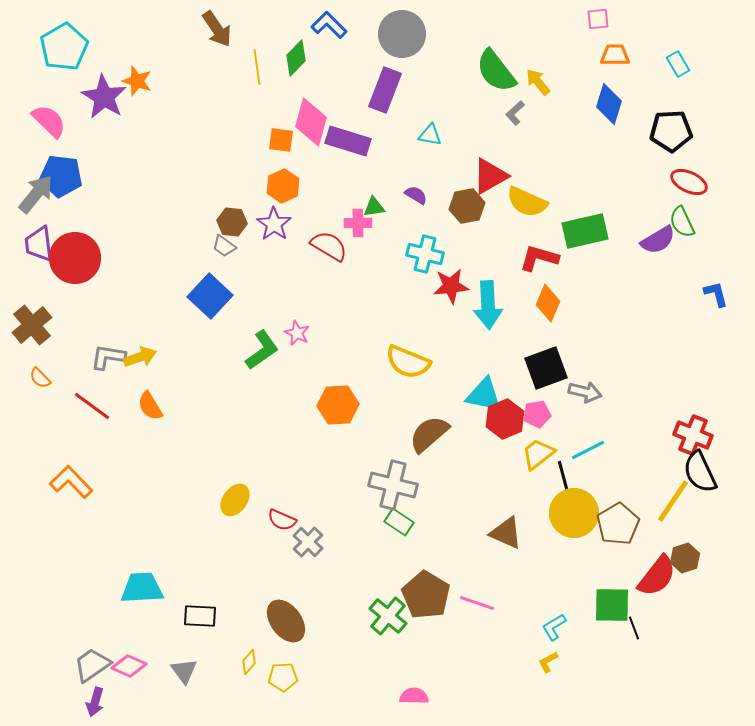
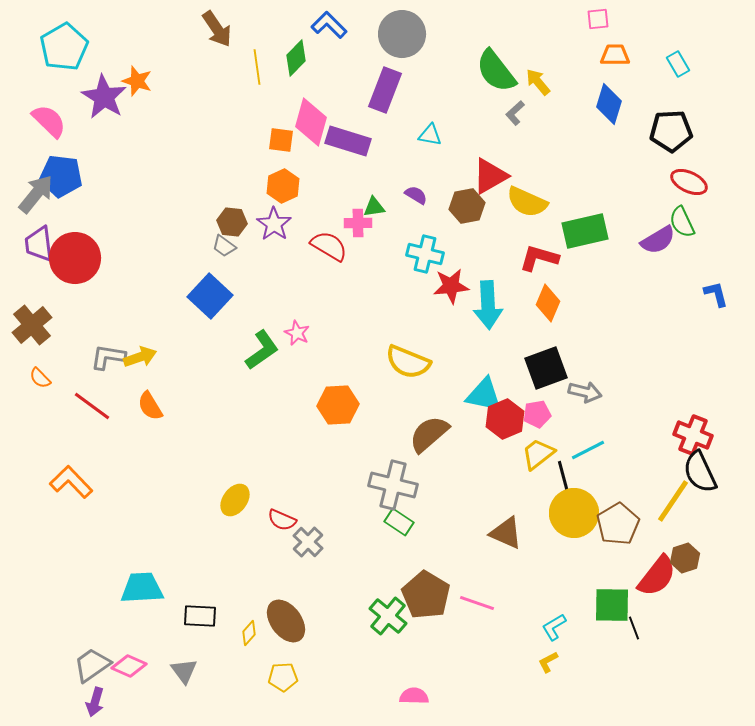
yellow diamond at (249, 662): moved 29 px up
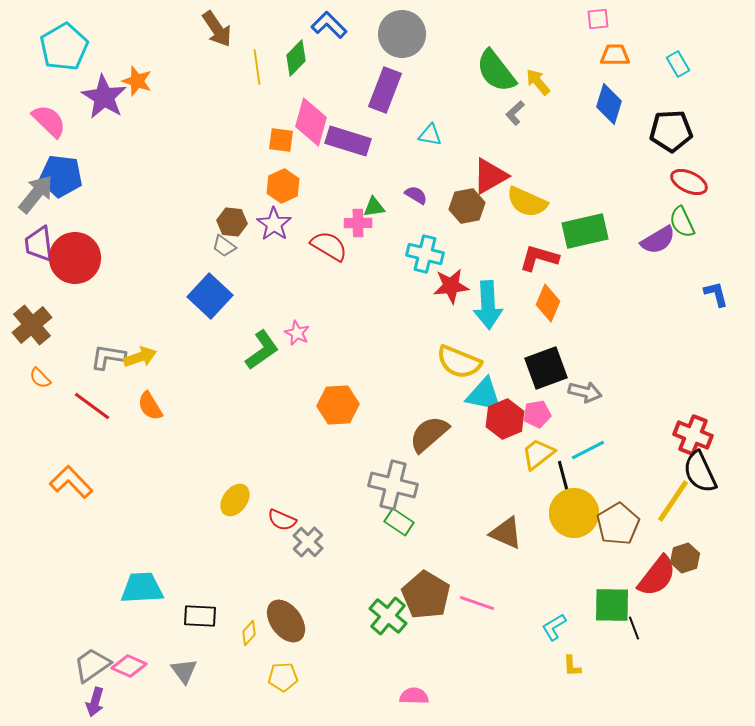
yellow semicircle at (408, 362): moved 51 px right
yellow L-shape at (548, 662): moved 24 px right, 4 px down; rotated 65 degrees counterclockwise
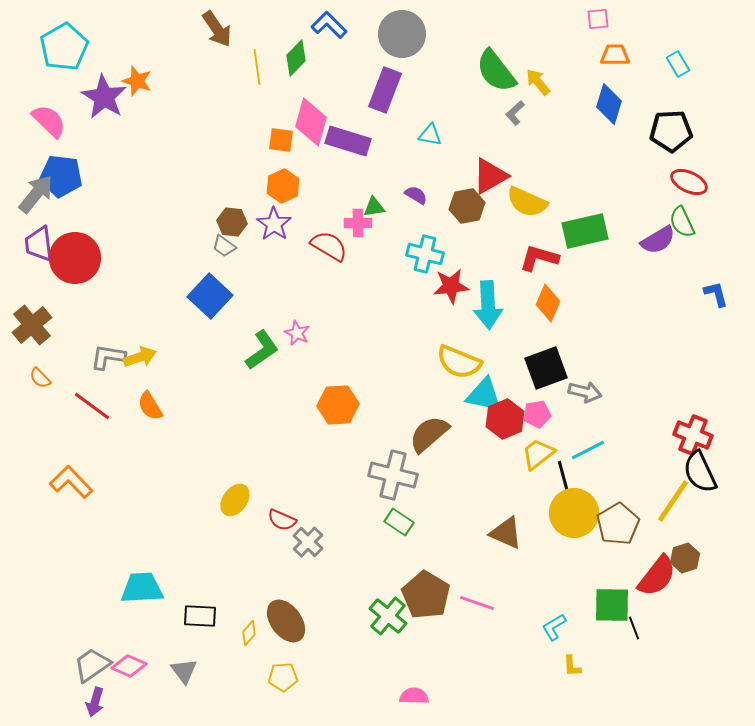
gray cross at (393, 485): moved 10 px up
